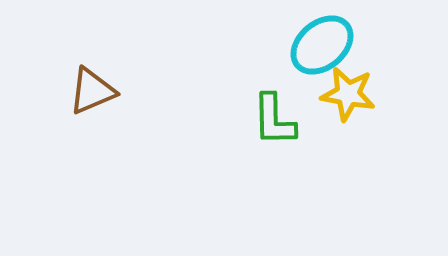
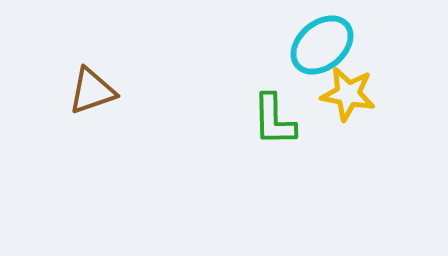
brown triangle: rotated 4 degrees clockwise
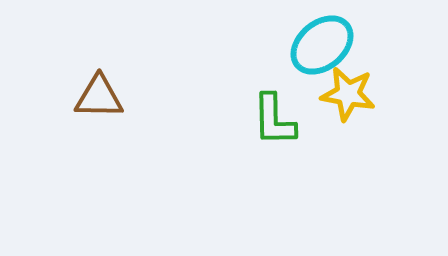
brown triangle: moved 7 px right, 6 px down; rotated 20 degrees clockwise
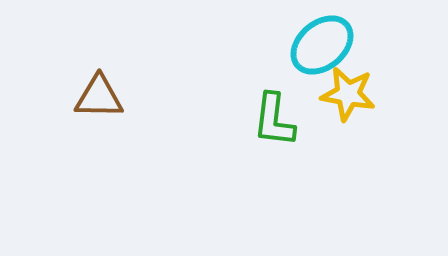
green L-shape: rotated 8 degrees clockwise
